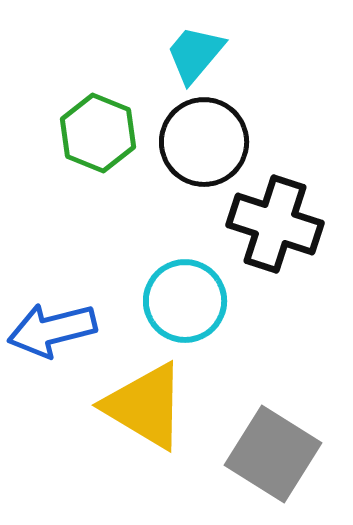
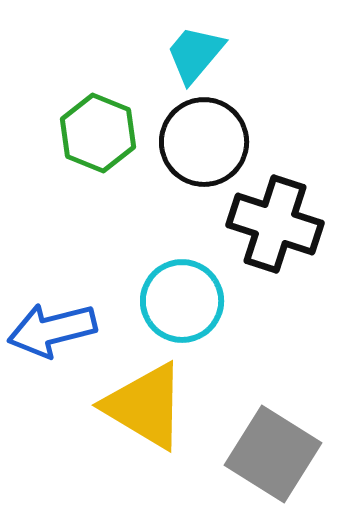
cyan circle: moved 3 px left
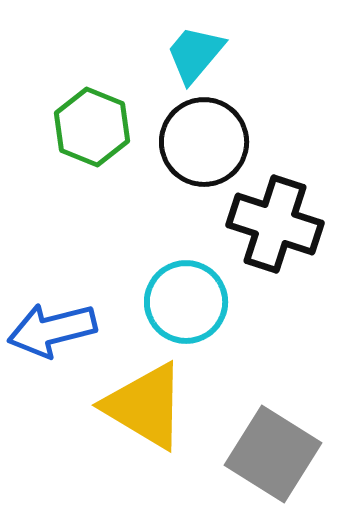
green hexagon: moved 6 px left, 6 px up
cyan circle: moved 4 px right, 1 px down
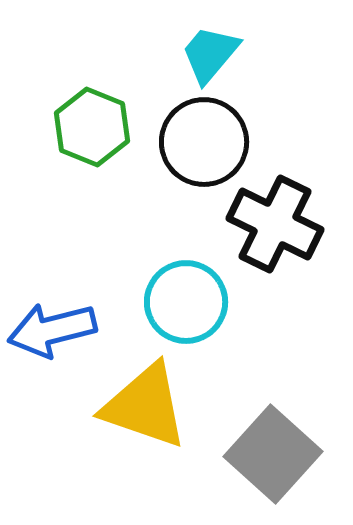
cyan trapezoid: moved 15 px right
black cross: rotated 8 degrees clockwise
yellow triangle: rotated 12 degrees counterclockwise
gray square: rotated 10 degrees clockwise
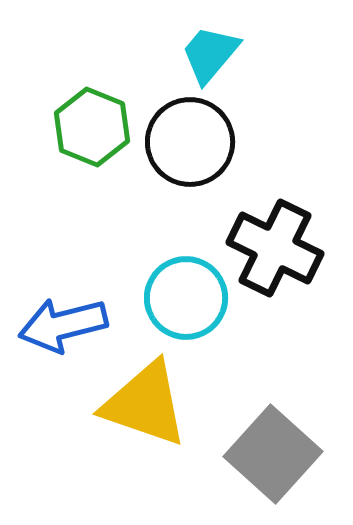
black circle: moved 14 px left
black cross: moved 24 px down
cyan circle: moved 4 px up
blue arrow: moved 11 px right, 5 px up
yellow triangle: moved 2 px up
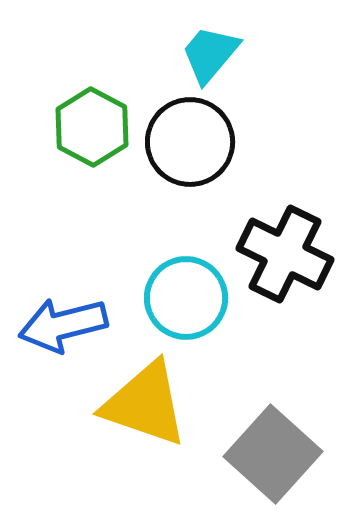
green hexagon: rotated 6 degrees clockwise
black cross: moved 10 px right, 6 px down
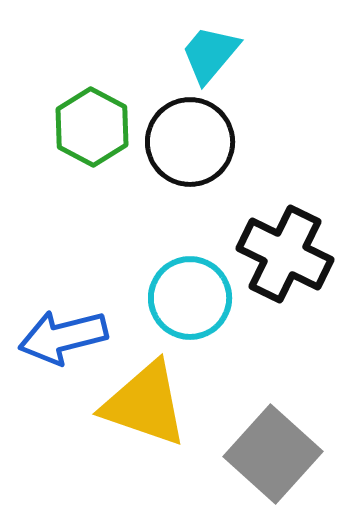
cyan circle: moved 4 px right
blue arrow: moved 12 px down
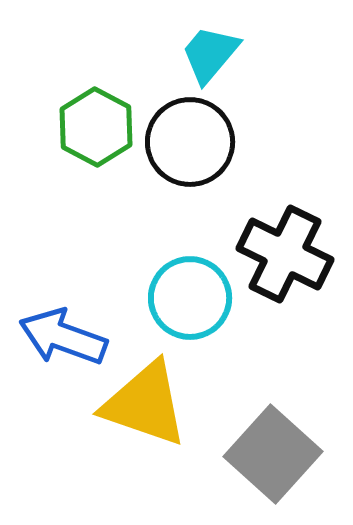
green hexagon: moved 4 px right
blue arrow: rotated 34 degrees clockwise
